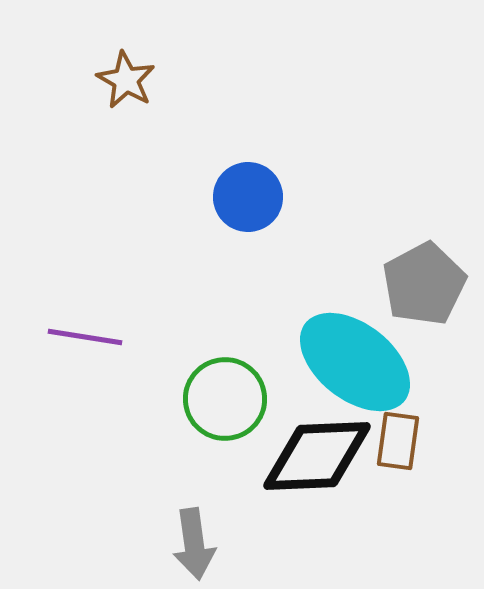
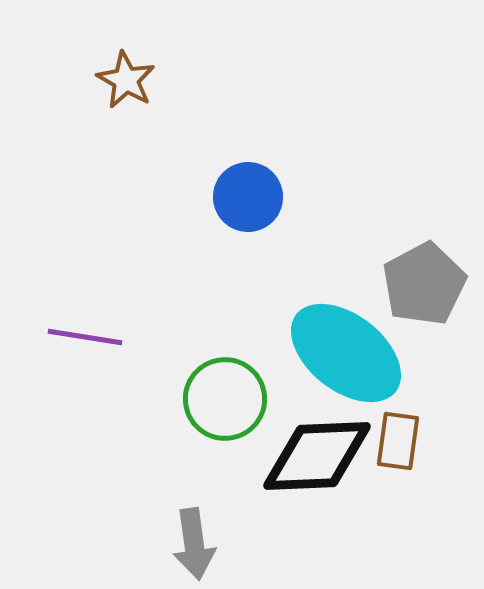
cyan ellipse: moved 9 px left, 9 px up
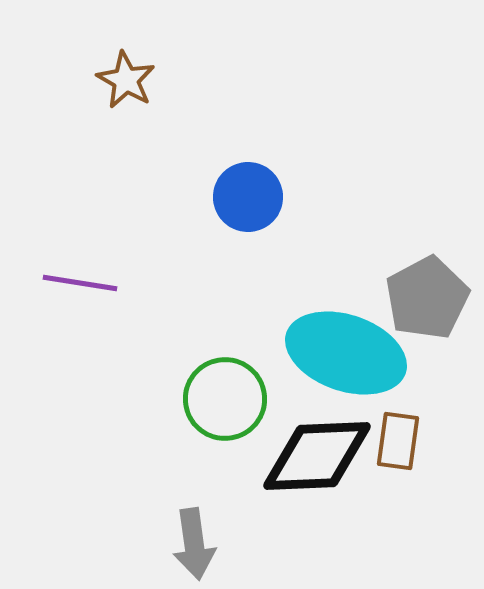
gray pentagon: moved 3 px right, 14 px down
purple line: moved 5 px left, 54 px up
cyan ellipse: rotated 19 degrees counterclockwise
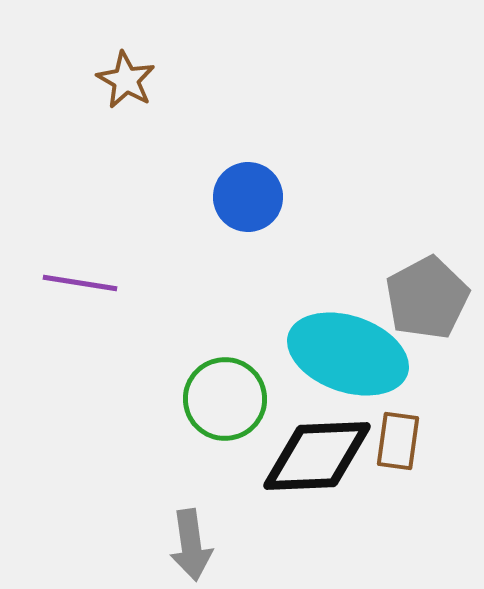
cyan ellipse: moved 2 px right, 1 px down
gray arrow: moved 3 px left, 1 px down
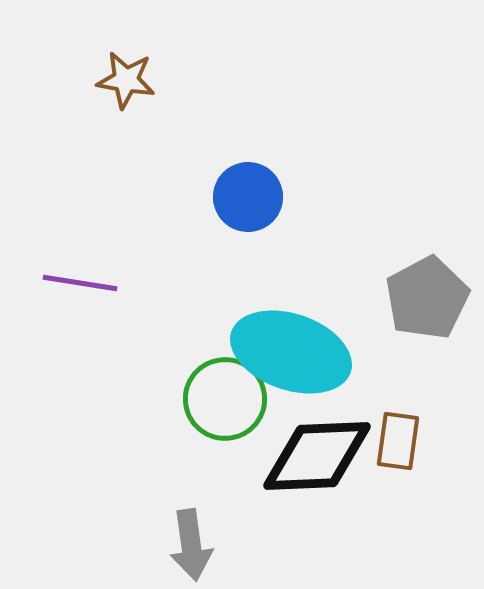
brown star: rotated 20 degrees counterclockwise
cyan ellipse: moved 57 px left, 2 px up
